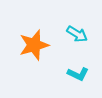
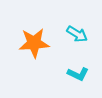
orange star: moved 2 px up; rotated 12 degrees clockwise
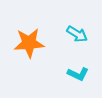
orange star: moved 5 px left
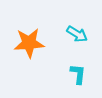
cyan L-shape: rotated 110 degrees counterclockwise
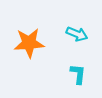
cyan arrow: rotated 10 degrees counterclockwise
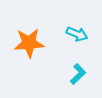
cyan L-shape: rotated 40 degrees clockwise
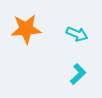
orange star: moved 3 px left, 14 px up
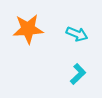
orange star: moved 2 px right
